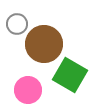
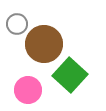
green square: rotated 12 degrees clockwise
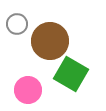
brown circle: moved 6 px right, 3 px up
green square: moved 1 px right, 1 px up; rotated 12 degrees counterclockwise
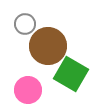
gray circle: moved 8 px right
brown circle: moved 2 px left, 5 px down
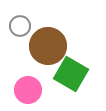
gray circle: moved 5 px left, 2 px down
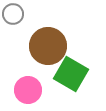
gray circle: moved 7 px left, 12 px up
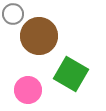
brown circle: moved 9 px left, 10 px up
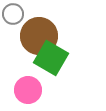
green square: moved 20 px left, 16 px up
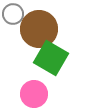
brown circle: moved 7 px up
pink circle: moved 6 px right, 4 px down
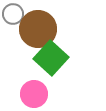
brown circle: moved 1 px left
green square: rotated 12 degrees clockwise
